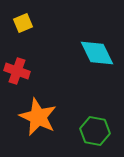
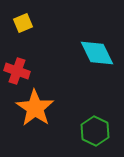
orange star: moved 3 px left, 9 px up; rotated 9 degrees clockwise
green hexagon: rotated 16 degrees clockwise
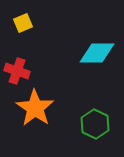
cyan diamond: rotated 63 degrees counterclockwise
green hexagon: moved 7 px up
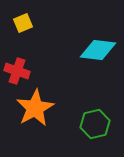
cyan diamond: moved 1 px right, 3 px up; rotated 6 degrees clockwise
orange star: rotated 9 degrees clockwise
green hexagon: rotated 20 degrees clockwise
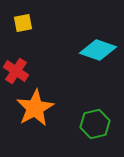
yellow square: rotated 12 degrees clockwise
cyan diamond: rotated 12 degrees clockwise
red cross: moved 1 px left; rotated 15 degrees clockwise
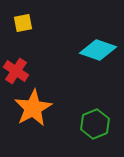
orange star: moved 2 px left
green hexagon: rotated 8 degrees counterclockwise
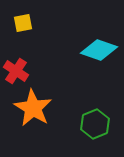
cyan diamond: moved 1 px right
orange star: rotated 12 degrees counterclockwise
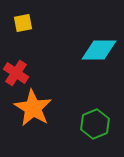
cyan diamond: rotated 18 degrees counterclockwise
red cross: moved 2 px down
